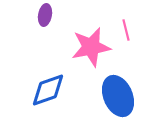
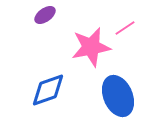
purple ellipse: rotated 45 degrees clockwise
pink line: moved 1 px left, 2 px up; rotated 70 degrees clockwise
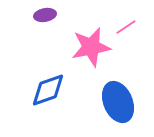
purple ellipse: rotated 25 degrees clockwise
pink line: moved 1 px right, 1 px up
blue ellipse: moved 6 px down
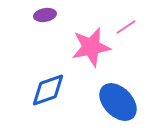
blue ellipse: rotated 21 degrees counterclockwise
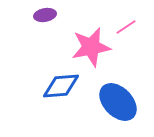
blue diamond: moved 13 px right, 4 px up; rotated 15 degrees clockwise
